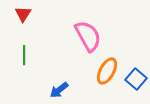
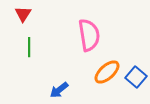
pink semicircle: moved 1 px right, 1 px up; rotated 20 degrees clockwise
green line: moved 5 px right, 8 px up
orange ellipse: moved 1 px down; rotated 20 degrees clockwise
blue square: moved 2 px up
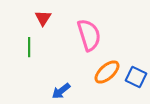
red triangle: moved 20 px right, 4 px down
pink semicircle: rotated 8 degrees counterclockwise
blue square: rotated 15 degrees counterclockwise
blue arrow: moved 2 px right, 1 px down
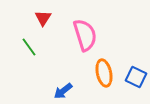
pink semicircle: moved 4 px left
green line: rotated 36 degrees counterclockwise
orange ellipse: moved 3 px left, 1 px down; rotated 60 degrees counterclockwise
blue arrow: moved 2 px right
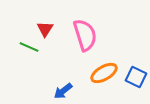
red triangle: moved 2 px right, 11 px down
green line: rotated 30 degrees counterclockwise
orange ellipse: rotated 72 degrees clockwise
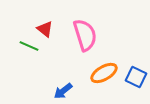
red triangle: rotated 24 degrees counterclockwise
green line: moved 1 px up
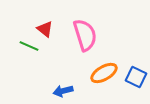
blue arrow: rotated 24 degrees clockwise
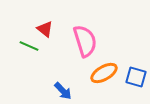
pink semicircle: moved 6 px down
blue square: rotated 10 degrees counterclockwise
blue arrow: rotated 120 degrees counterclockwise
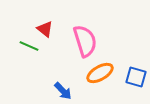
orange ellipse: moved 4 px left
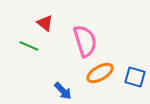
red triangle: moved 6 px up
blue square: moved 1 px left
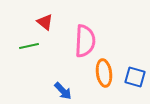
red triangle: moved 1 px up
pink semicircle: rotated 20 degrees clockwise
green line: rotated 36 degrees counterclockwise
orange ellipse: moved 4 px right; rotated 68 degrees counterclockwise
